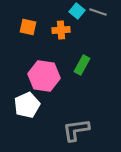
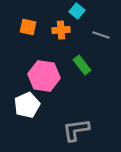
gray line: moved 3 px right, 23 px down
green rectangle: rotated 66 degrees counterclockwise
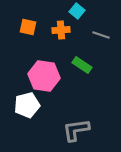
green rectangle: rotated 18 degrees counterclockwise
white pentagon: rotated 10 degrees clockwise
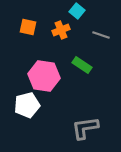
orange cross: rotated 18 degrees counterclockwise
gray L-shape: moved 9 px right, 2 px up
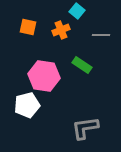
gray line: rotated 18 degrees counterclockwise
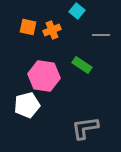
orange cross: moved 9 px left
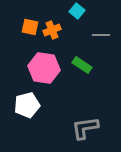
orange square: moved 2 px right
pink hexagon: moved 8 px up
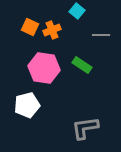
orange square: rotated 12 degrees clockwise
